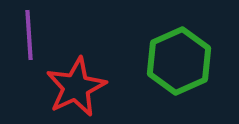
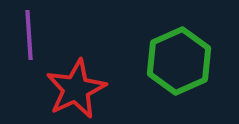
red star: moved 2 px down
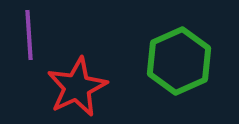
red star: moved 1 px right, 2 px up
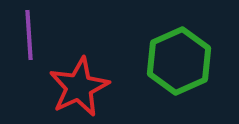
red star: moved 2 px right
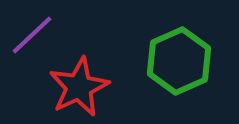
purple line: moved 3 px right; rotated 51 degrees clockwise
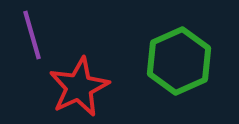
purple line: rotated 63 degrees counterclockwise
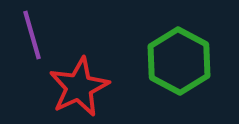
green hexagon: rotated 8 degrees counterclockwise
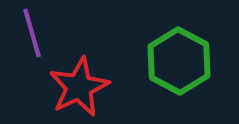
purple line: moved 2 px up
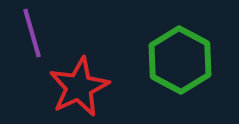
green hexagon: moved 1 px right, 1 px up
